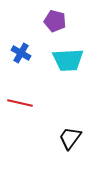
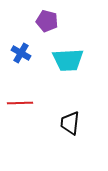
purple pentagon: moved 8 px left
red line: rotated 15 degrees counterclockwise
black trapezoid: moved 15 px up; rotated 30 degrees counterclockwise
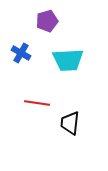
purple pentagon: rotated 30 degrees counterclockwise
red line: moved 17 px right; rotated 10 degrees clockwise
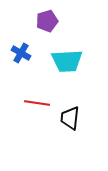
cyan trapezoid: moved 1 px left, 1 px down
black trapezoid: moved 5 px up
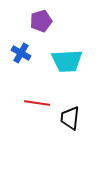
purple pentagon: moved 6 px left
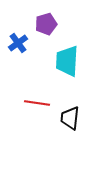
purple pentagon: moved 5 px right, 3 px down
blue cross: moved 3 px left, 10 px up; rotated 24 degrees clockwise
cyan trapezoid: rotated 96 degrees clockwise
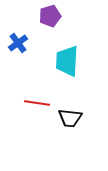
purple pentagon: moved 4 px right, 8 px up
black trapezoid: rotated 90 degrees counterclockwise
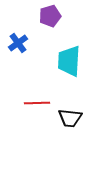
cyan trapezoid: moved 2 px right
red line: rotated 10 degrees counterclockwise
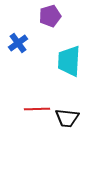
red line: moved 6 px down
black trapezoid: moved 3 px left
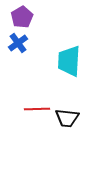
purple pentagon: moved 28 px left, 1 px down; rotated 15 degrees counterclockwise
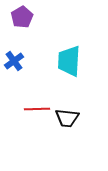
blue cross: moved 4 px left, 18 px down
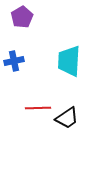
blue cross: rotated 24 degrees clockwise
red line: moved 1 px right, 1 px up
black trapezoid: rotated 40 degrees counterclockwise
